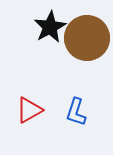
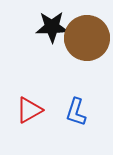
black star: moved 2 px right; rotated 28 degrees clockwise
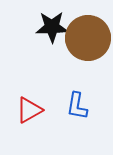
brown circle: moved 1 px right
blue L-shape: moved 1 px right, 6 px up; rotated 8 degrees counterclockwise
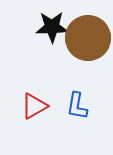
red triangle: moved 5 px right, 4 px up
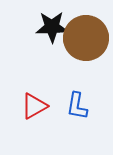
brown circle: moved 2 px left
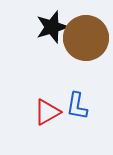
black star: rotated 16 degrees counterclockwise
red triangle: moved 13 px right, 6 px down
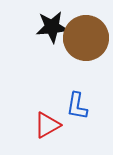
black star: rotated 12 degrees clockwise
red triangle: moved 13 px down
